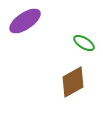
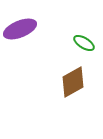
purple ellipse: moved 5 px left, 8 px down; rotated 12 degrees clockwise
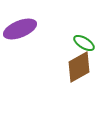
brown diamond: moved 6 px right, 15 px up
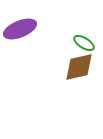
brown diamond: rotated 16 degrees clockwise
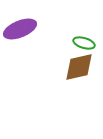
green ellipse: rotated 15 degrees counterclockwise
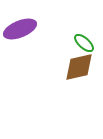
green ellipse: rotated 25 degrees clockwise
